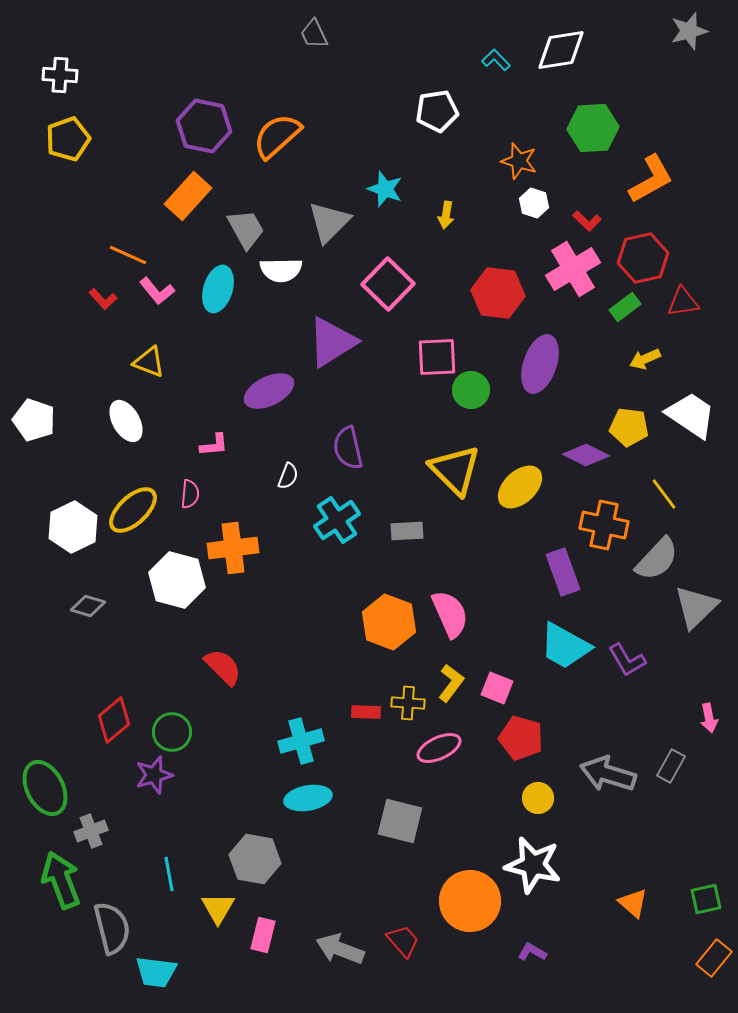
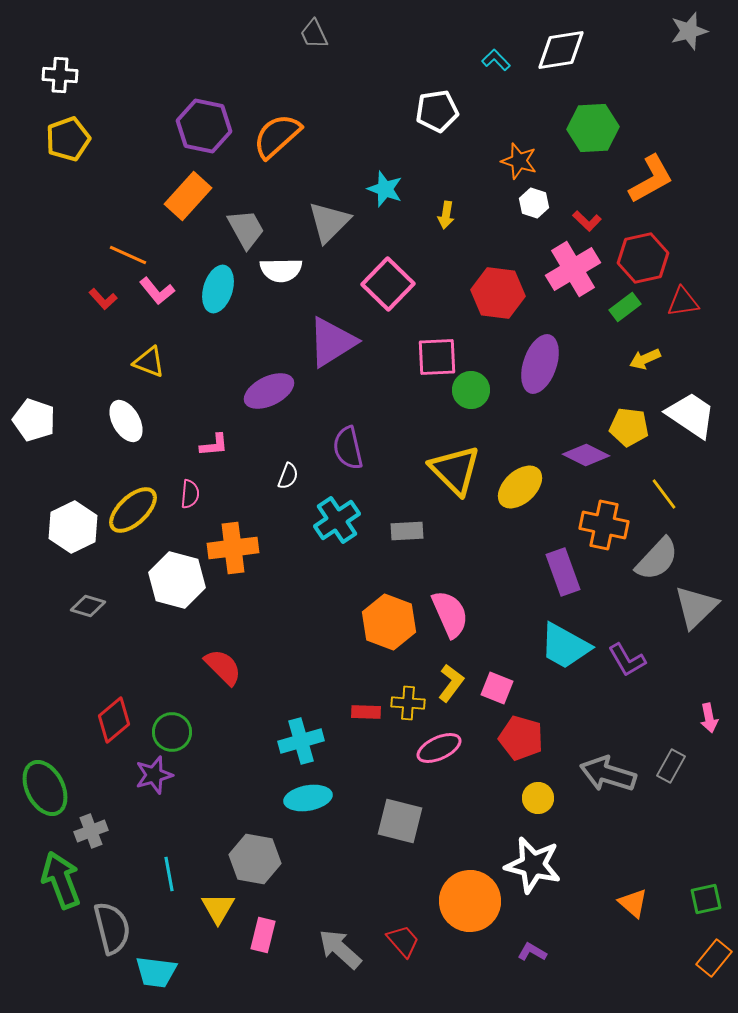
gray arrow at (340, 949): rotated 21 degrees clockwise
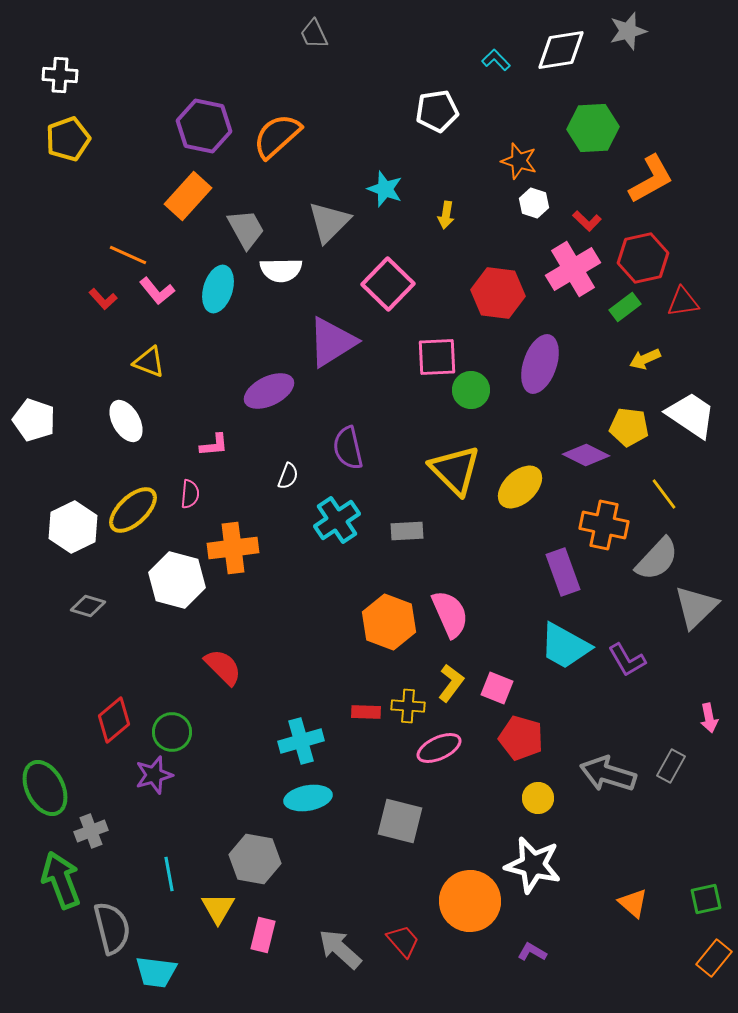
gray star at (689, 31): moved 61 px left
yellow cross at (408, 703): moved 3 px down
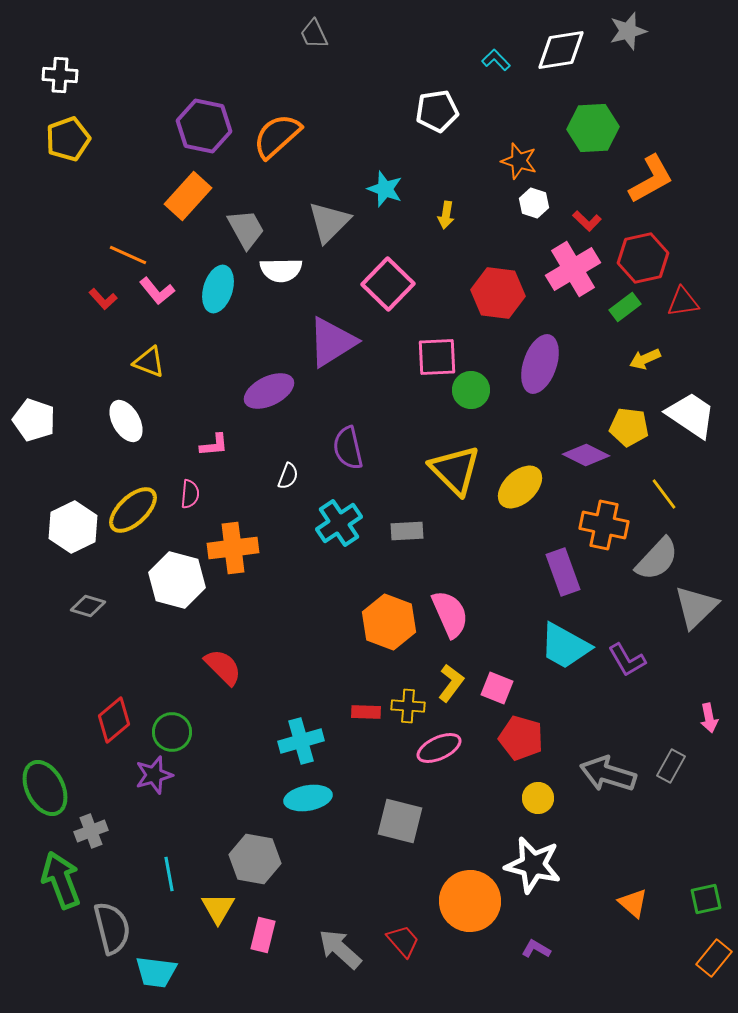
cyan cross at (337, 520): moved 2 px right, 3 px down
purple L-shape at (532, 952): moved 4 px right, 3 px up
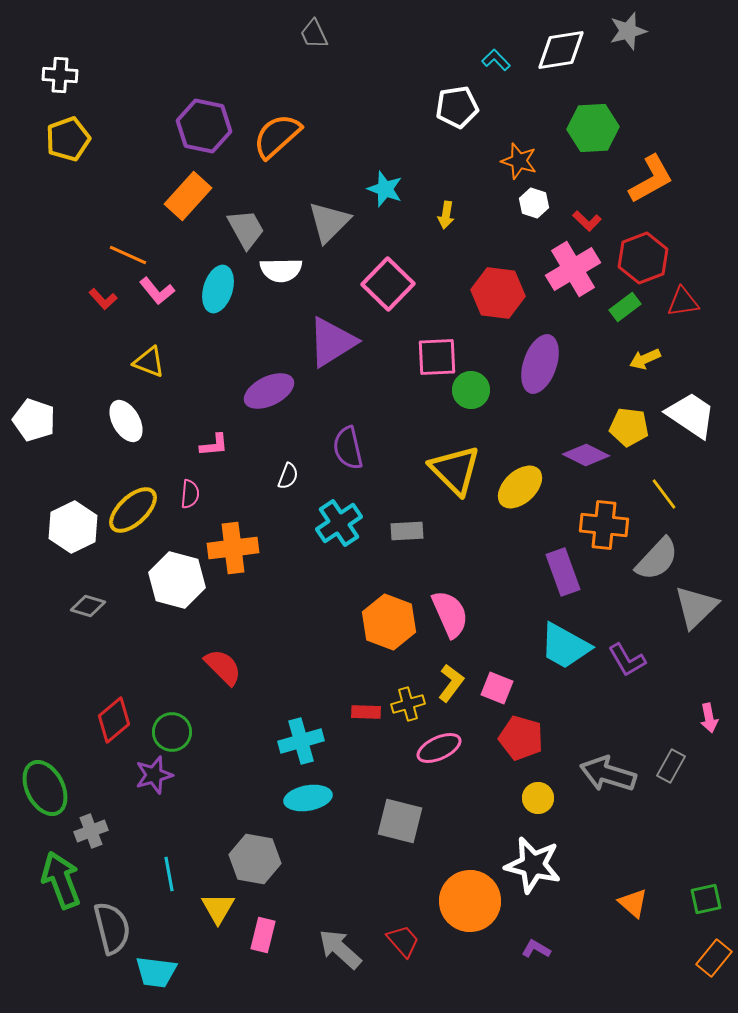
white pentagon at (437, 111): moved 20 px right, 4 px up
red hexagon at (643, 258): rotated 9 degrees counterclockwise
orange cross at (604, 525): rotated 6 degrees counterclockwise
yellow cross at (408, 706): moved 2 px up; rotated 20 degrees counterclockwise
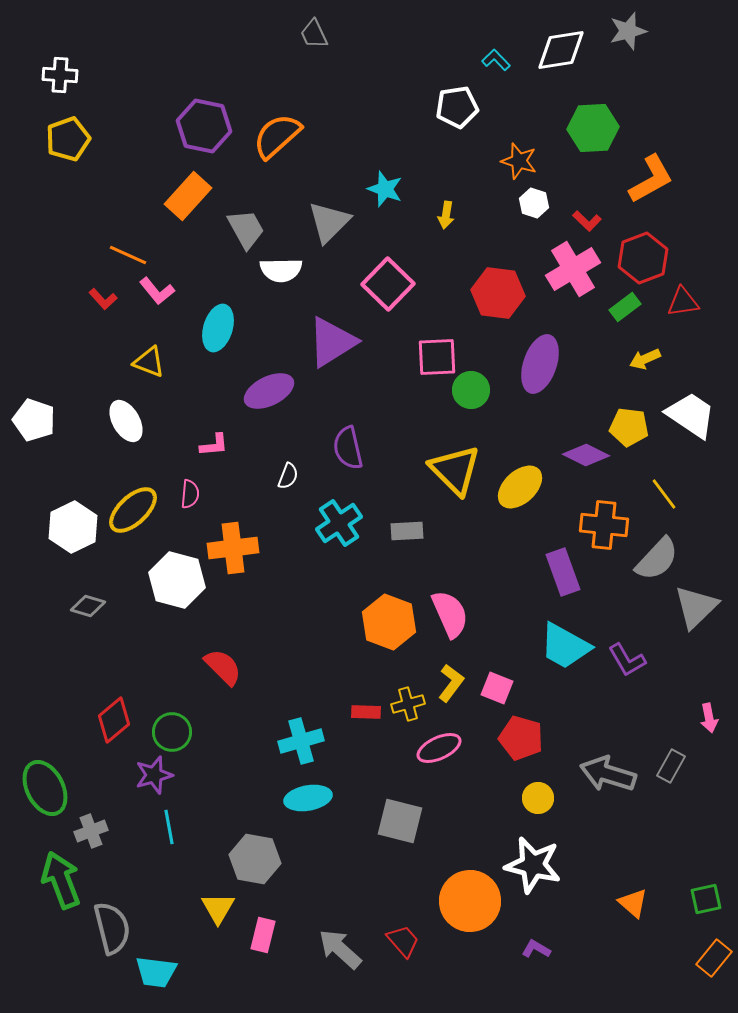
cyan ellipse at (218, 289): moved 39 px down
cyan line at (169, 874): moved 47 px up
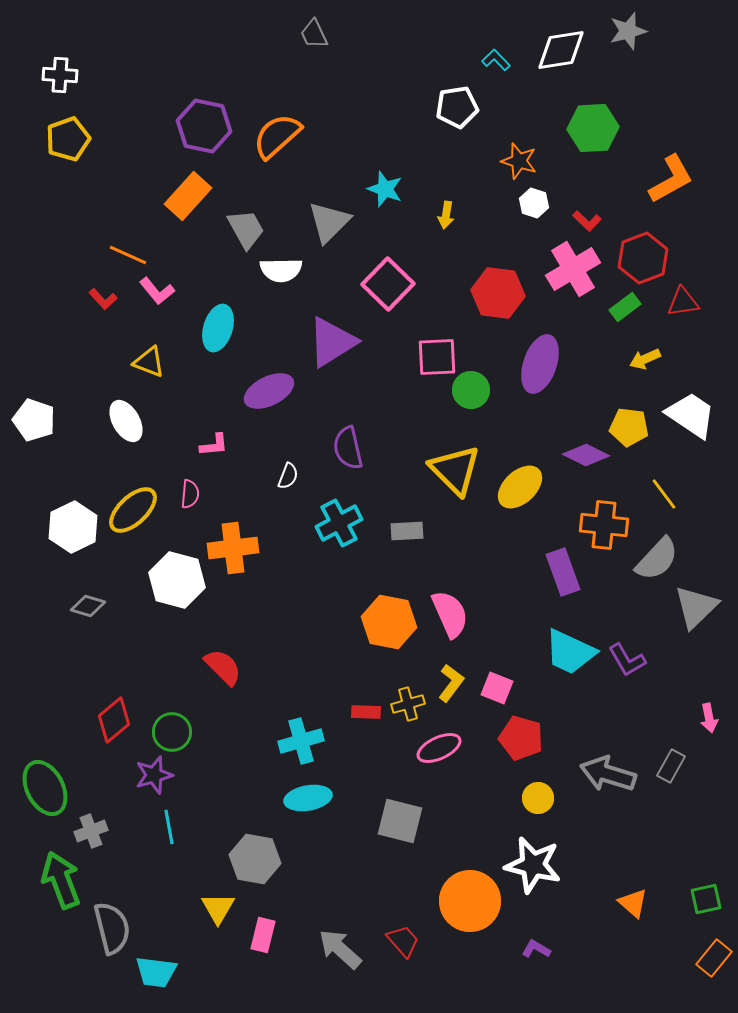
orange L-shape at (651, 179): moved 20 px right
cyan cross at (339, 523): rotated 6 degrees clockwise
orange hexagon at (389, 622): rotated 10 degrees counterclockwise
cyan trapezoid at (565, 646): moved 5 px right, 6 px down; rotated 4 degrees counterclockwise
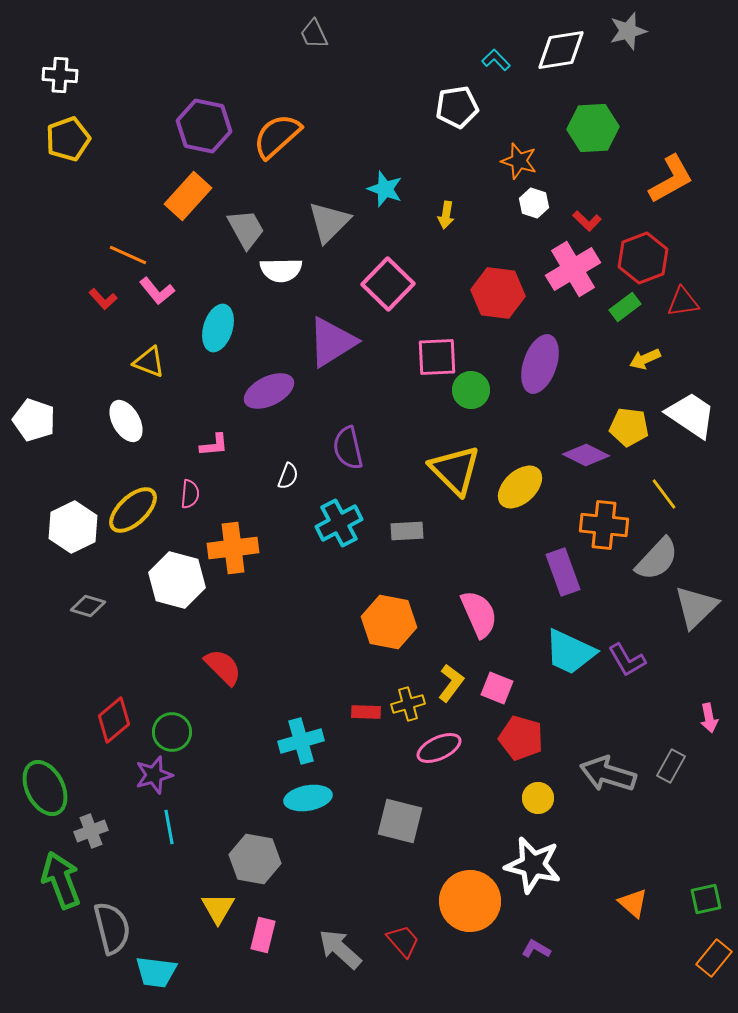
pink semicircle at (450, 614): moved 29 px right
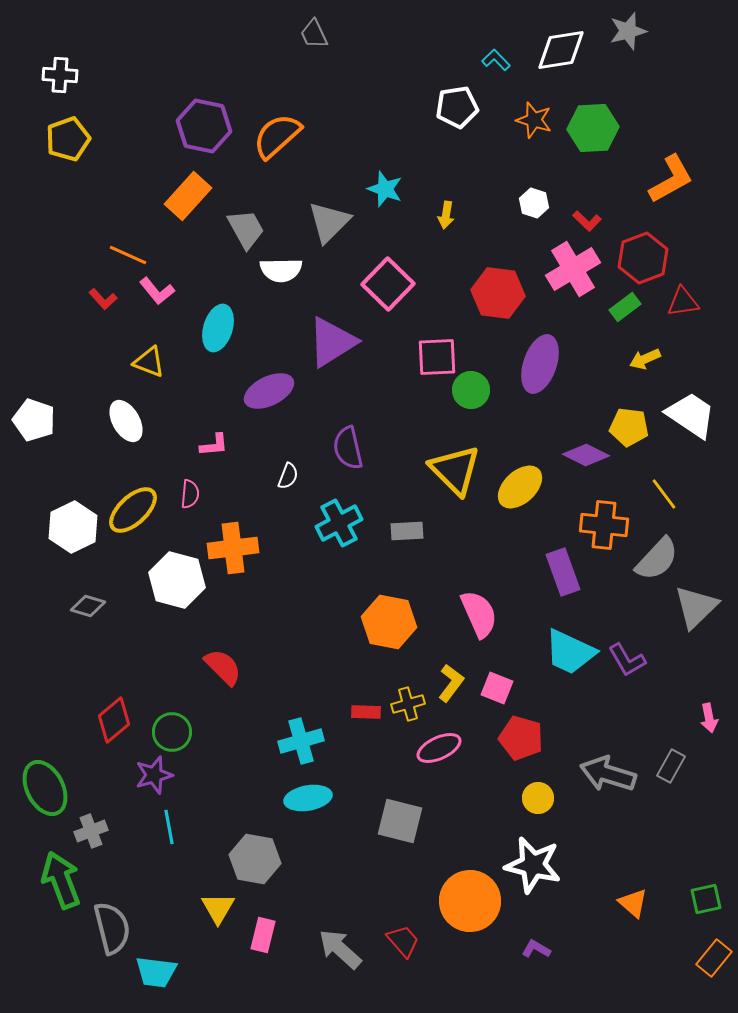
orange star at (519, 161): moved 15 px right, 41 px up
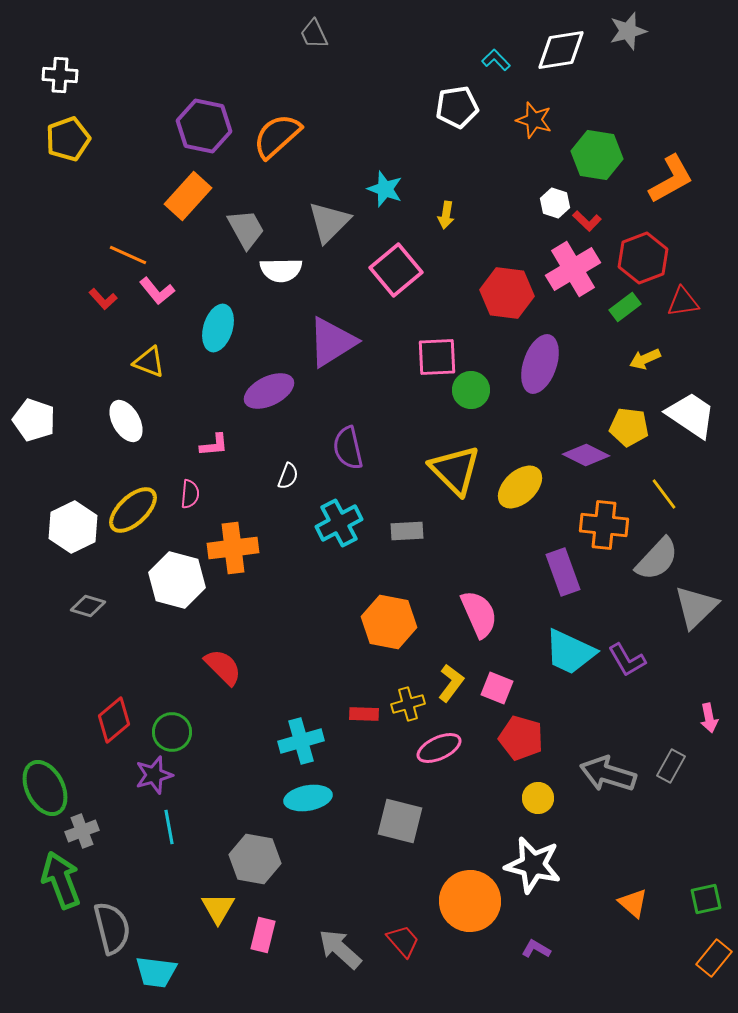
green hexagon at (593, 128): moved 4 px right, 27 px down; rotated 12 degrees clockwise
white hexagon at (534, 203): moved 21 px right
pink square at (388, 284): moved 8 px right, 14 px up; rotated 6 degrees clockwise
red hexagon at (498, 293): moved 9 px right
red rectangle at (366, 712): moved 2 px left, 2 px down
gray cross at (91, 831): moved 9 px left
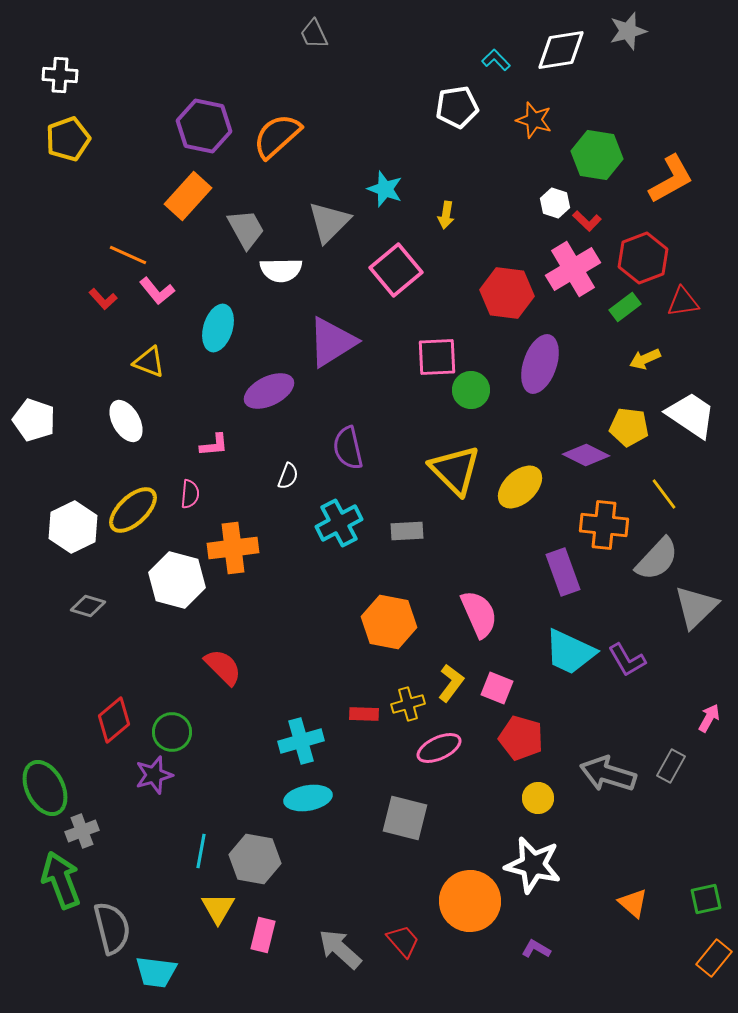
pink arrow at (709, 718): rotated 140 degrees counterclockwise
gray square at (400, 821): moved 5 px right, 3 px up
cyan line at (169, 827): moved 32 px right, 24 px down; rotated 20 degrees clockwise
